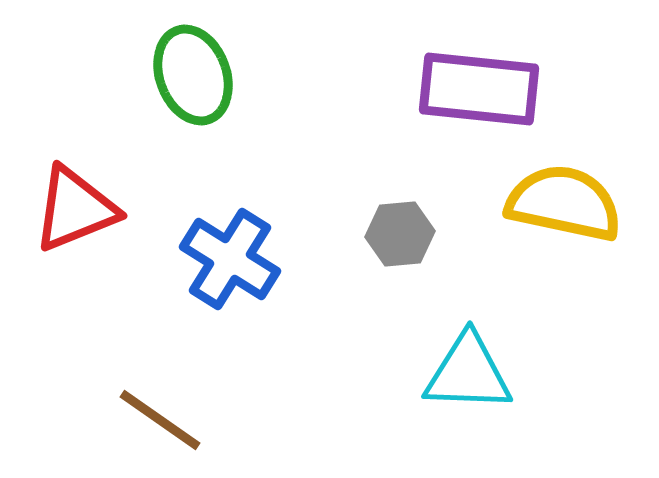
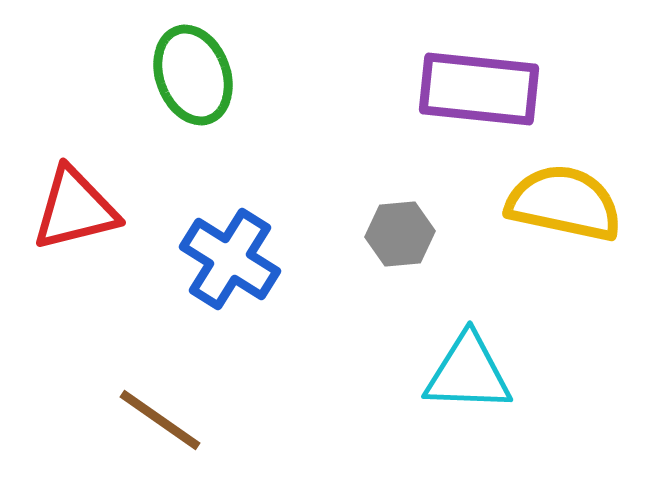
red triangle: rotated 8 degrees clockwise
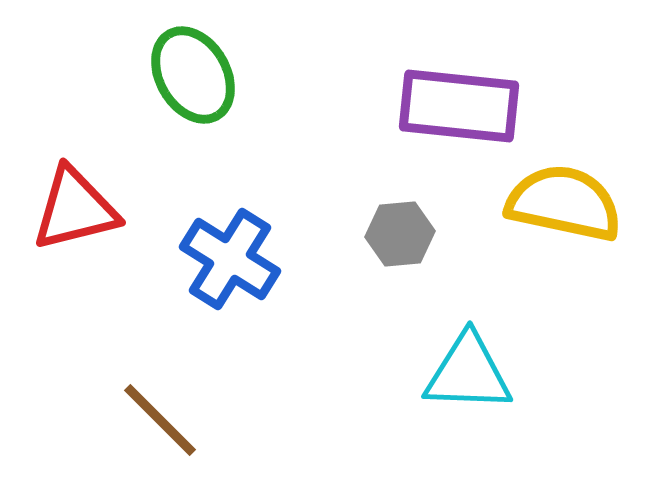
green ellipse: rotated 10 degrees counterclockwise
purple rectangle: moved 20 px left, 17 px down
brown line: rotated 10 degrees clockwise
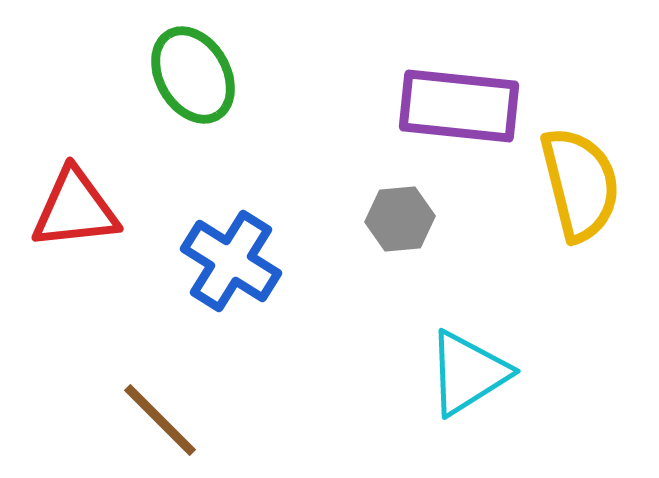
yellow semicircle: moved 16 px right, 19 px up; rotated 64 degrees clockwise
red triangle: rotated 8 degrees clockwise
gray hexagon: moved 15 px up
blue cross: moved 1 px right, 2 px down
cyan triangle: rotated 34 degrees counterclockwise
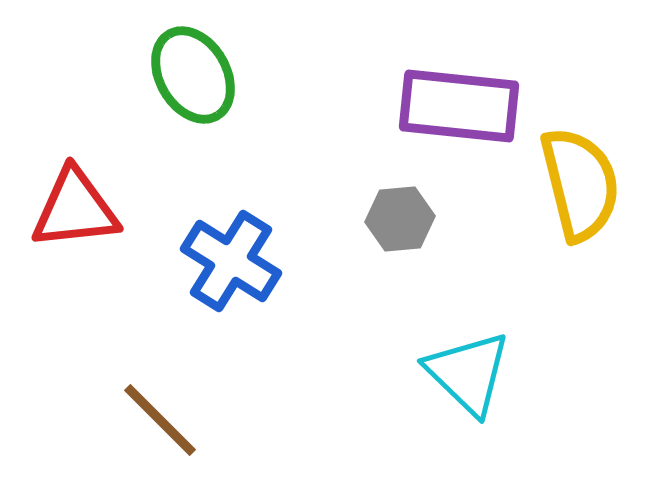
cyan triangle: rotated 44 degrees counterclockwise
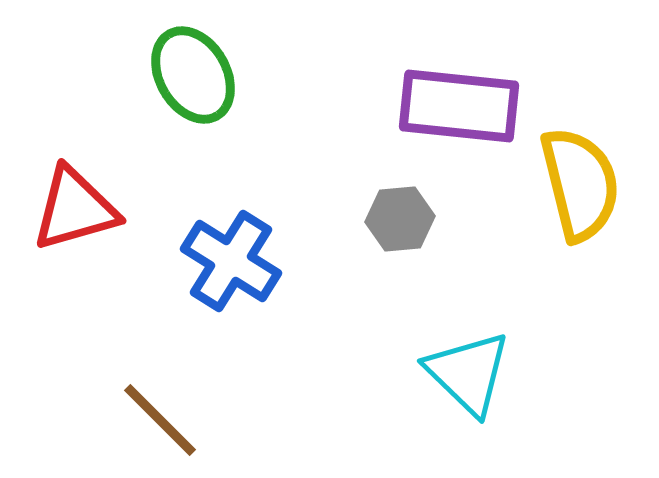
red triangle: rotated 10 degrees counterclockwise
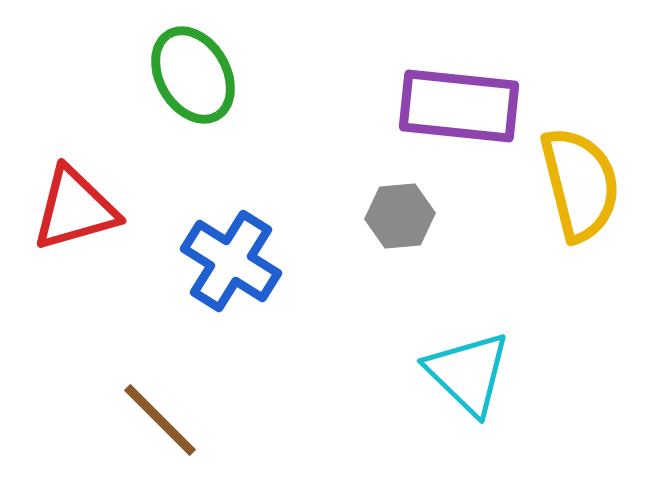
gray hexagon: moved 3 px up
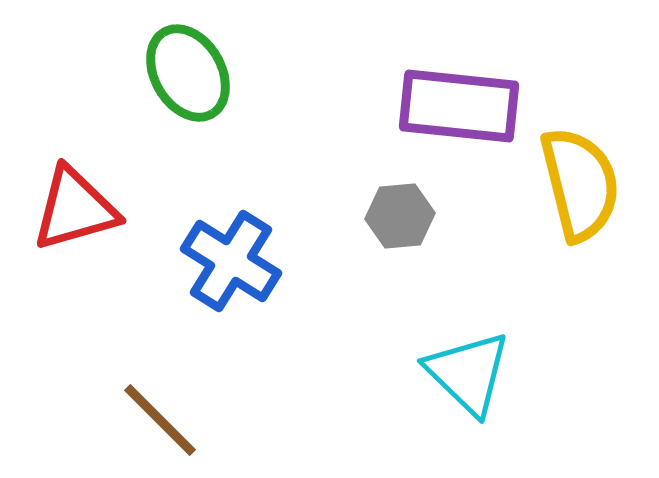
green ellipse: moved 5 px left, 2 px up
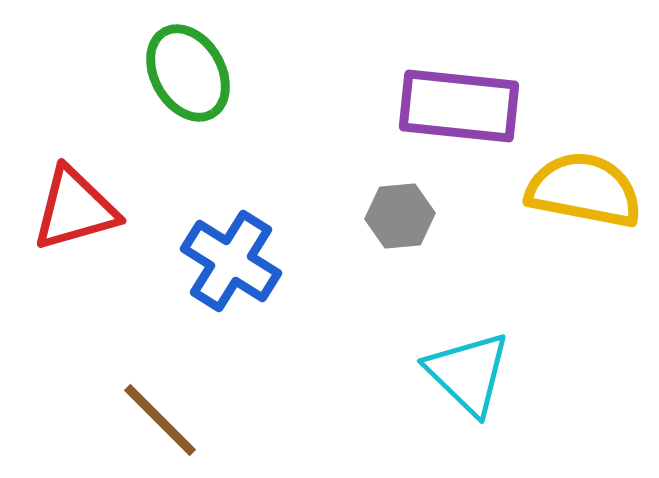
yellow semicircle: moved 4 px right, 6 px down; rotated 65 degrees counterclockwise
